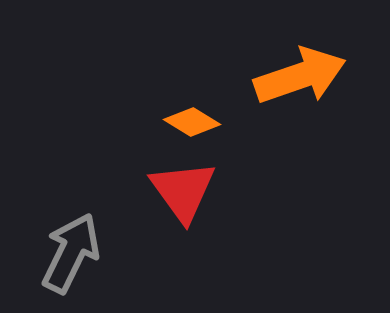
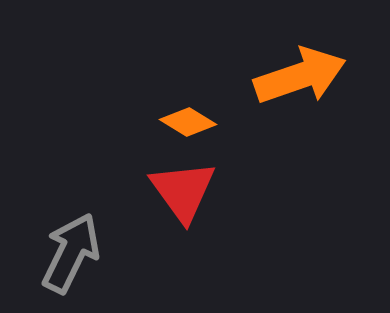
orange diamond: moved 4 px left
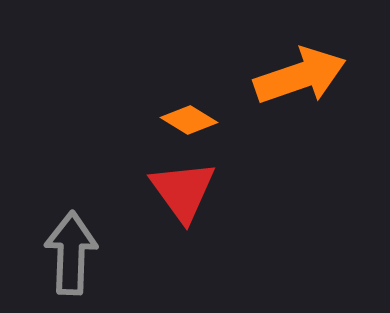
orange diamond: moved 1 px right, 2 px up
gray arrow: rotated 24 degrees counterclockwise
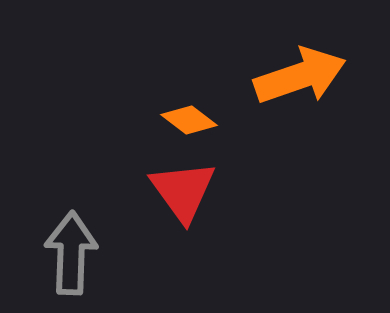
orange diamond: rotated 6 degrees clockwise
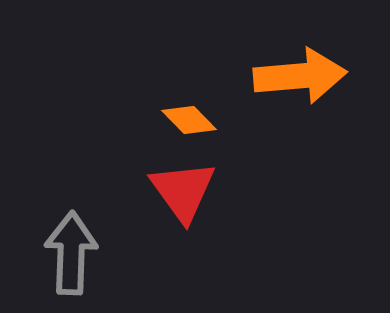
orange arrow: rotated 14 degrees clockwise
orange diamond: rotated 8 degrees clockwise
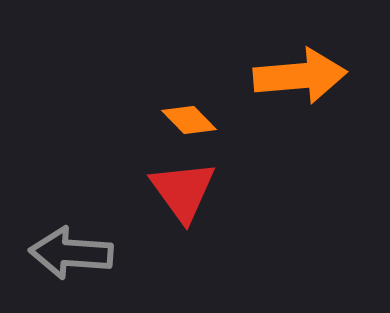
gray arrow: rotated 88 degrees counterclockwise
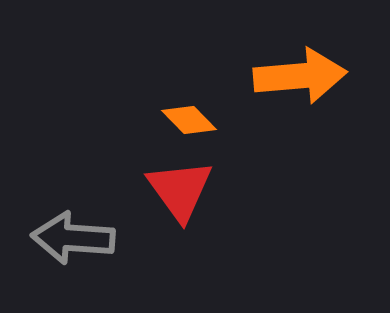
red triangle: moved 3 px left, 1 px up
gray arrow: moved 2 px right, 15 px up
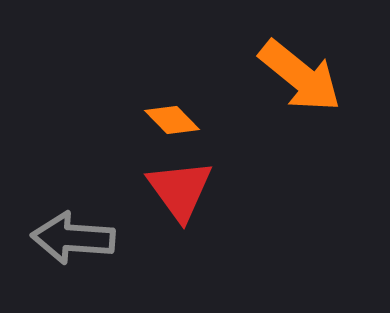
orange arrow: rotated 44 degrees clockwise
orange diamond: moved 17 px left
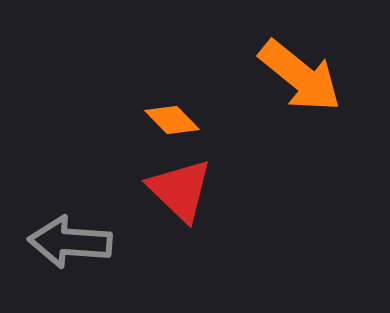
red triangle: rotated 10 degrees counterclockwise
gray arrow: moved 3 px left, 4 px down
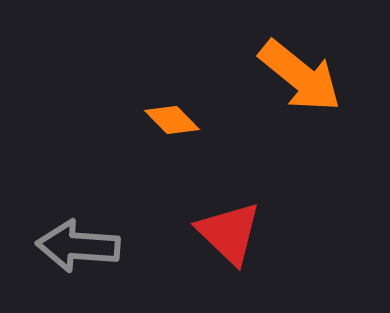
red triangle: moved 49 px right, 43 px down
gray arrow: moved 8 px right, 4 px down
